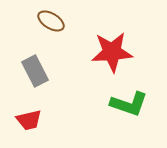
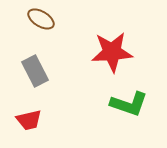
brown ellipse: moved 10 px left, 2 px up
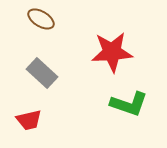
gray rectangle: moved 7 px right, 2 px down; rotated 20 degrees counterclockwise
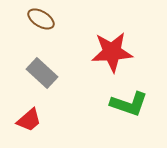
red trapezoid: rotated 28 degrees counterclockwise
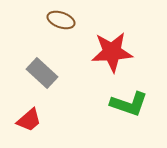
brown ellipse: moved 20 px right, 1 px down; rotated 12 degrees counterclockwise
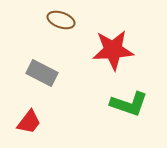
red star: moved 1 px right, 2 px up
gray rectangle: rotated 16 degrees counterclockwise
red trapezoid: moved 2 px down; rotated 12 degrees counterclockwise
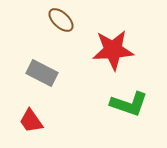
brown ellipse: rotated 24 degrees clockwise
red trapezoid: moved 2 px right, 1 px up; rotated 108 degrees clockwise
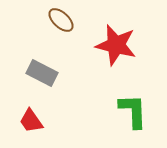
red star: moved 3 px right, 5 px up; rotated 18 degrees clockwise
green L-shape: moved 4 px right, 7 px down; rotated 111 degrees counterclockwise
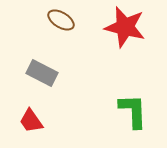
brown ellipse: rotated 12 degrees counterclockwise
red star: moved 9 px right, 18 px up
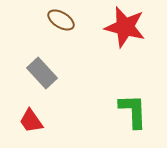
gray rectangle: rotated 20 degrees clockwise
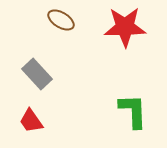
red star: rotated 15 degrees counterclockwise
gray rectangle: moved 5 px left, 1 px down
